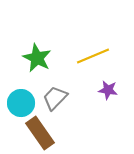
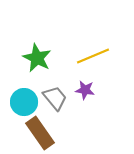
purple star: moved 23 px left
gray trapezoid: rotated 96 degrees clockwise
cyan circle: moved 3 px right, 1 px up
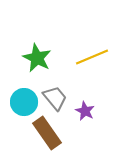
yellow line: moved 1 px left, 1 px down
purple star: moved 21 px down; rotated 18 degrees clockwise
brown rectangle: moved 7 px right
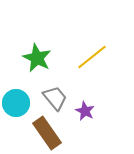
yellow line: rotated 16 degrees counterclockwise
cyan circle: moved 8 px left, 1 px down
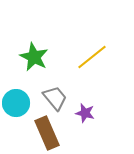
green star: moved 3 px left, 1 px up
purple star: moved 2 px down; rotated 12 degrees counterclockwise
brown rectangle: rotated 12 degrees clockwise
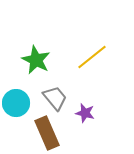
green star: moved 2 px right, 3 px down
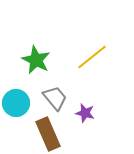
brown rectangle: moved 1 px right, 1 px down
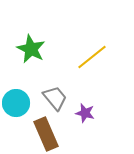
green star: moved 5 px left, 11 px up
brown rectangle: moved 2 px left
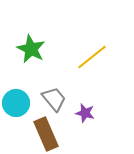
gray trapezoid: moved 1 px left, 1 px down
